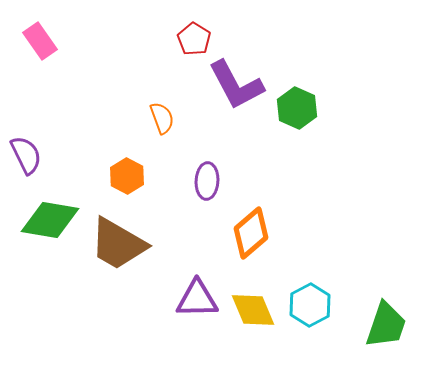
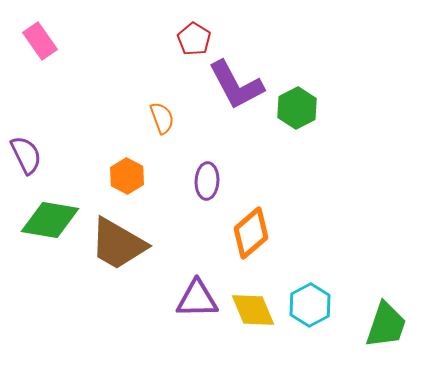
green hexagon: rotated 9 degrees clockwise
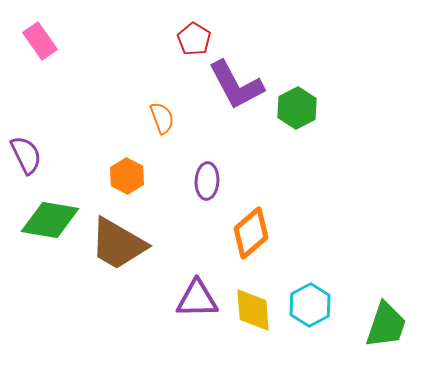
yellow diamond: rotated 18 degrees clockwise
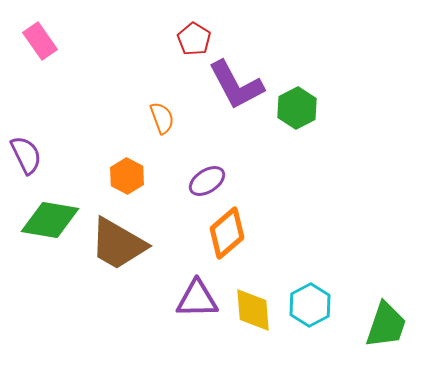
purple ellipse: rotated 54 degrees clockwise
orange diamond: moved 24 px left
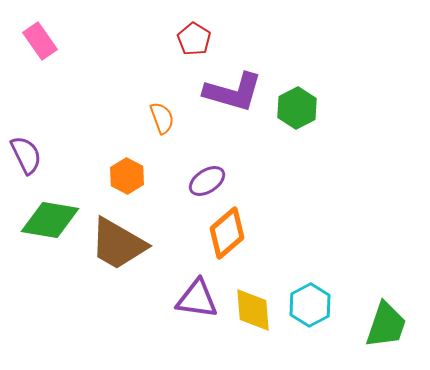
purple L-shape: moved 3 px left, 7 px down; rotated 46 degrees counterclockwise
purple triangle: rotated 9 degrees clockwise
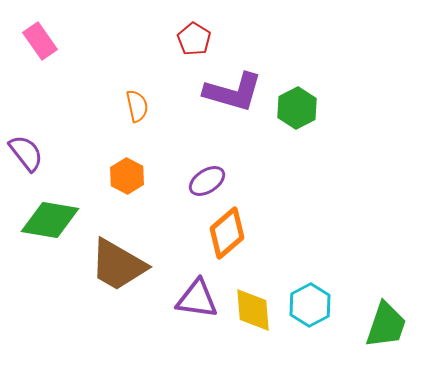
orange semicircle: moved 25 px left, 12 px up; rotated 8 degrees clockwise
purple semicircle: moved 2 px up; rotated 12 degrees counterclockwise
brown trapezoid: moved 21 px down
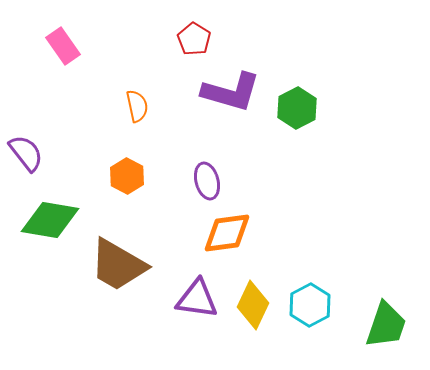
pink rectangle: moved 23 px right, 5 px down
purple L-shape: moved 2 px left
purple ellipse: rotated 72 degrees counterclockwise
orange diamond: rotated 33 degrees clockwise
yellow diamond: moved 5 px up; rotated 30 degrees clockwise
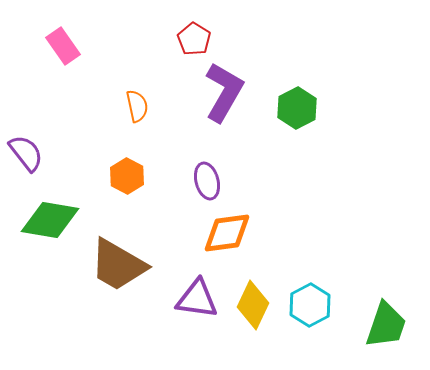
purple L-shape: moved 7 px left; rotated 76 degrees counterclockwise
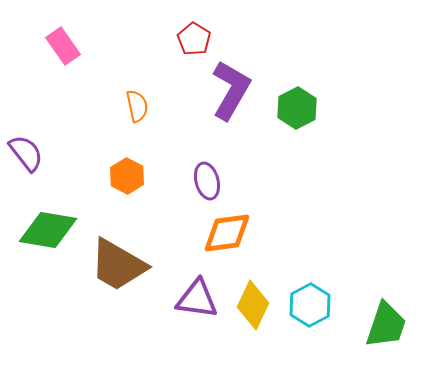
purple L-shape: moved 7 px right, 2 px up
green diamond: moved 2 px left, 10 px down
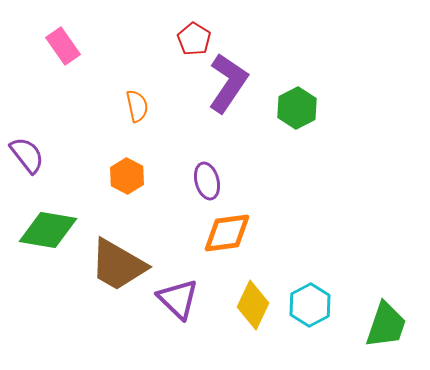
purple L-shape: moved 3 px left, 7 px up; rotated 4 degrees clockwise
purple semicircle: moved 1 px right, 2 px down
purple triangle: moved 19 px left; rotated 36 degrees clockwise
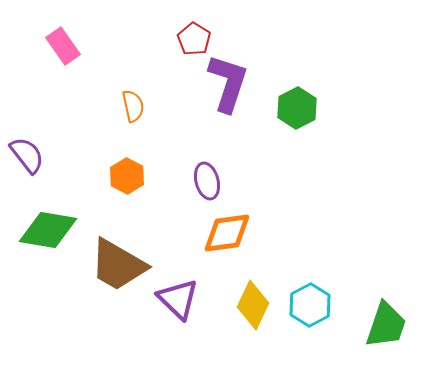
purple L-shape: rotated 16 degrees counterclockwise
orange semicircle: moved 4 px left
